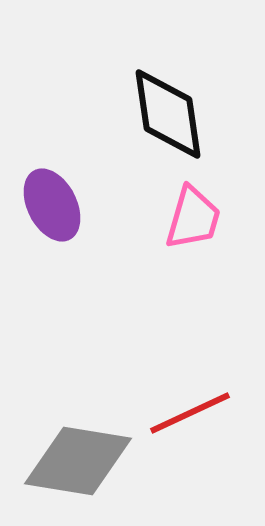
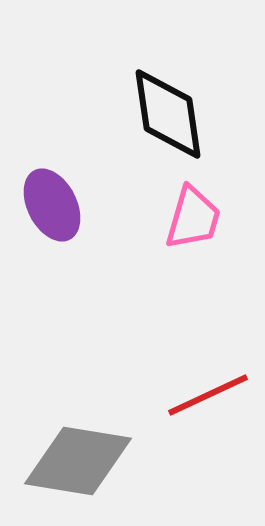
red line: moved 18 px right, 18 px up
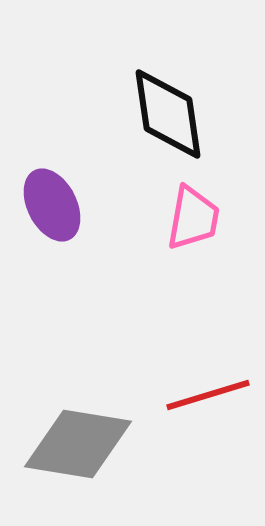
pink trapezoid: rotated 6 degrees counterclockwise
red line: rotated 8 degrees clockwise
gray diamond: moved 17 px up
